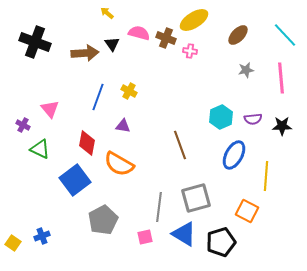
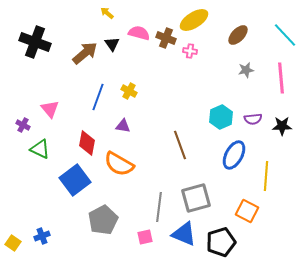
brown arrow: rotated 36 degrees counterclockwise
blue triangle: rotated 8 degrees counterclockwise
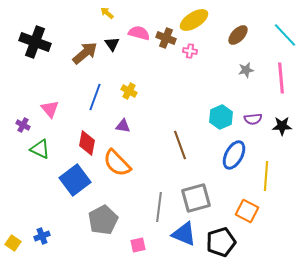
blue line: moved 3 px left
orange semicircle: moved 2 px left, 1 px up; rotated 16 degrees clockwise
pink square: moved 7 px left, 8 px down
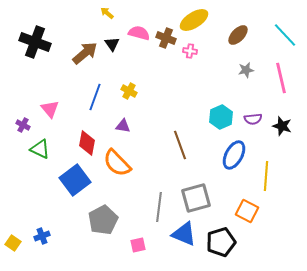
pink line: rotated 8 degrees counterclockwise
black star: rotated 18 degrees clockwise
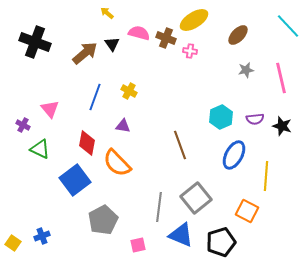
cyan line: moved 3 px right, 9 px up
purple semicircle: moved 2 px right
gray square: rotated 24 degrees counterclockwise
blue triangle: moved 3 px left, 1 px down
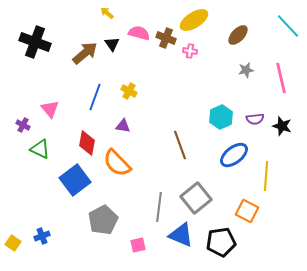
blue ellipse: rotated 24 degrees clockwise
black pentagon: rotated 8 degrees clockwise
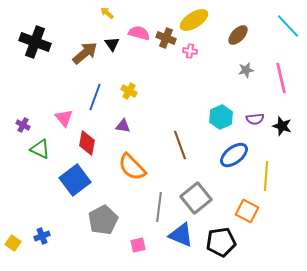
pink triangle: moved 14 px right, 9 px down
orange semicircle: moved 15 px right, 4 px down
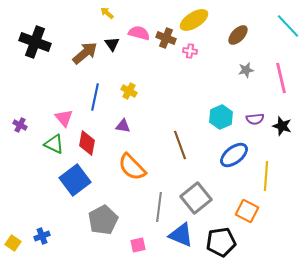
blue line: rotated 8 degrees counterclockwise
purple cross: moved 3 px left
green triangle: moved 14 px right, 5 px up
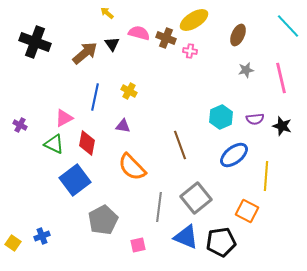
brown ellipse: rotated 20 degrees counterclockwise
pink triangle: rotated 42 degrees clockwise
blue triangle: moved 5 px right, 2 px down
